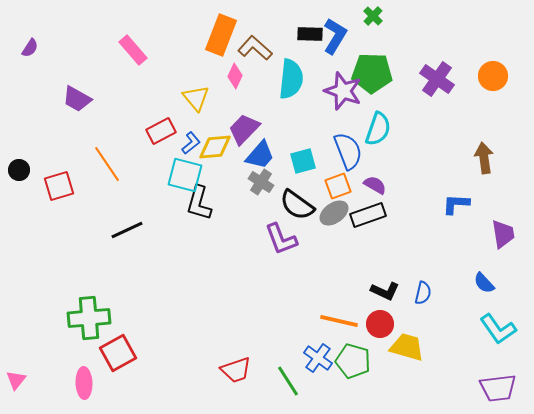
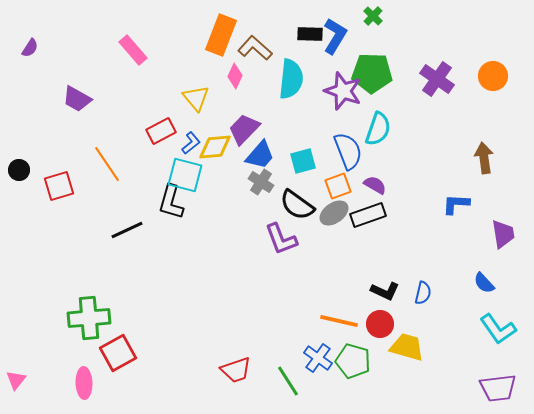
black L-shape at (199, 203): moved 28 px left, 1 px up
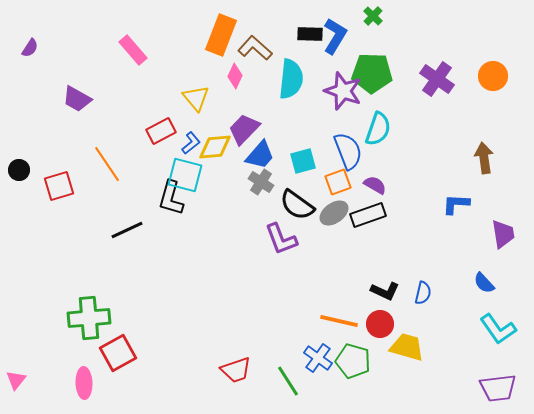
orange square at (338, 186): moved 4 px up
black L-shape at (171, 202): moved 4 px up
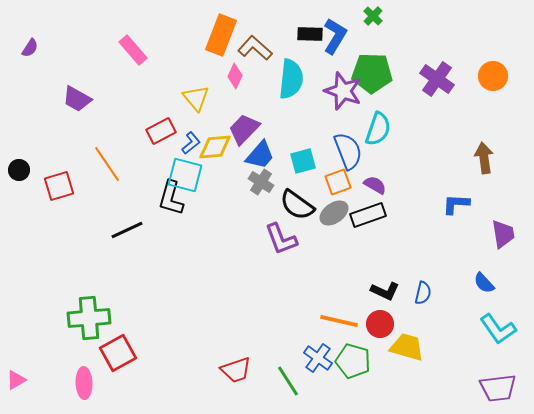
pink triangle at (16, 380): rotated 20 degrees clockwise
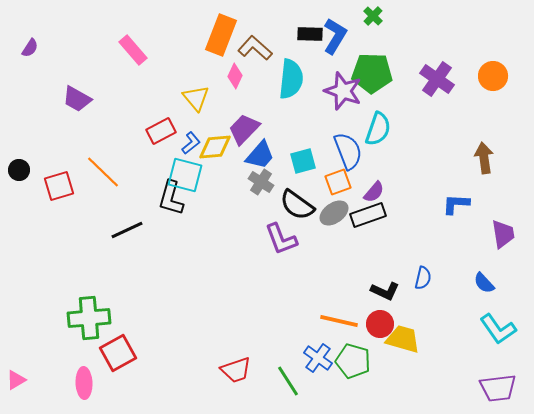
orange line at (107, 164): moved 4 px left, 8 px down; rotated 12 degrees counterclockwise
purple semicircle at (375, 185): moved 1 px left, 7 px down; rotated 100 degrees clockwise
blue semicircle at (423, 293): moved 15 px up
yellow trapezoid at (407, 347): moved 4 px left, 8 px up
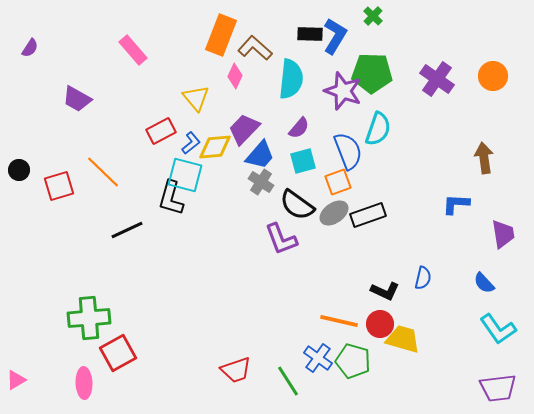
purple semicircle at (374, 192): moved 75 px left, 64 px up
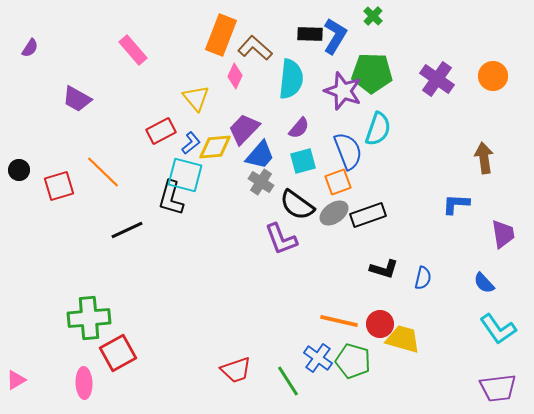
black L-shape at (385, 291): moved 1 px left, 22 px up; rotated 8 degrees counterclockwise
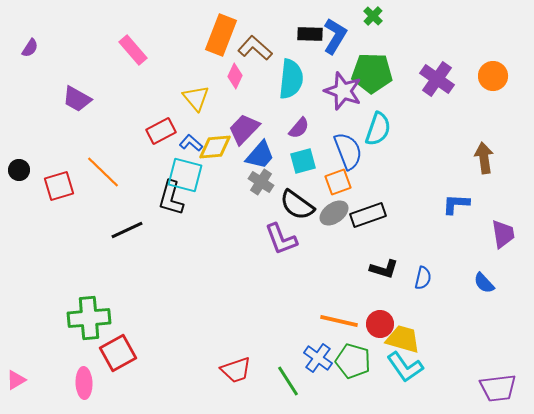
blue L-shape at (191, 143): rotated 100 degrees counterclockwise
cyan L-shape at (498, 329): moved 93 px left, 38 px down
